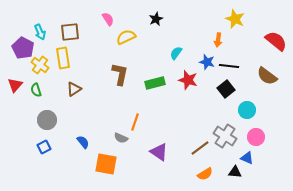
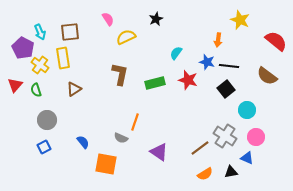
yellow star: moved 5 px right, 1 px down
black triangle: moved 4 px left; rotated 16 degrees counterclockwise
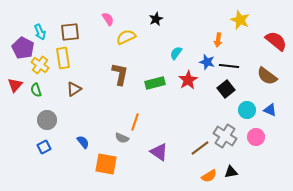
red star: rotated 24 degrees clockwise
gray semicircle: moved 1 px right
blue triangle: moved 23 px right, 48 px up
orange semicircle: moved 4 px right, 2 px down
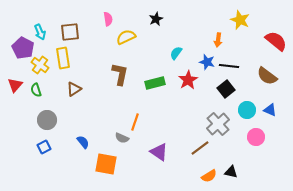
pink semicircle: rotated 24 degrees clockwise
gray cross: moved 7 px left, 12 px up; rotated 15 degrees clockwise
black triangle: rotated 24 degrees clockwise
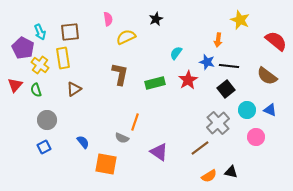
gray cross: moved 1 px up
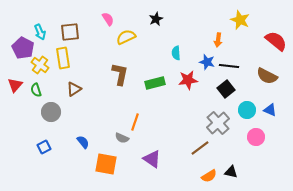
pink semicircle: rotated 24 degrees counterclockwise
cyan semicircle: rotated 40 degrees counterclockwise
brown semicircle: rotated 10 degrees counterclockwise
red star: rotated 24 degrees clockwise
gray circle: moved 4 px right, 8 px up
purple triangle: moved 7 px left, 7 px down
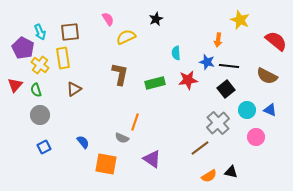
gray circle: moved 11 px left, 3 px down
